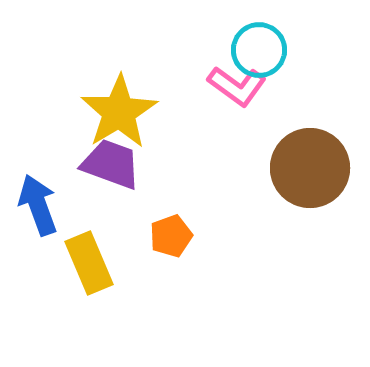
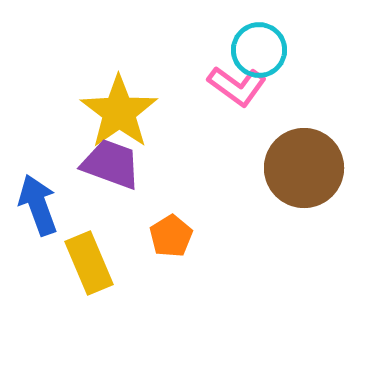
yellow star: rotated 4 degrees counterclockwise
brown circle: moved 6 px left
orange pentagon: rotated 12 degrees counterclockwise
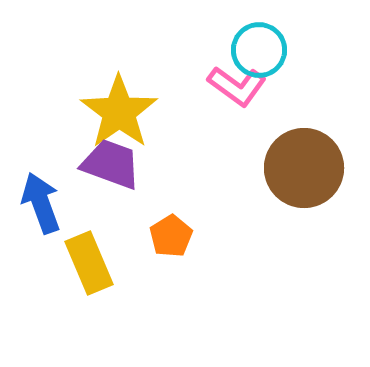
blue arrow: moved 3 px right, 2 px up
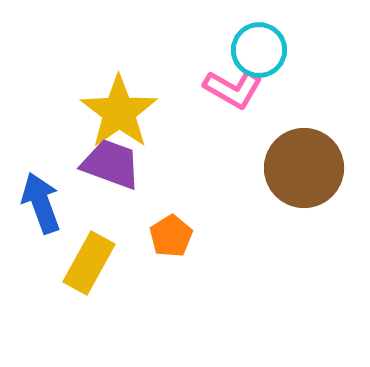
pink L-shape: moved 4 px left, 3 px down; rotated 6 degrees counterclockwise
yellow rectangle: rotated 52 degrees clockwise
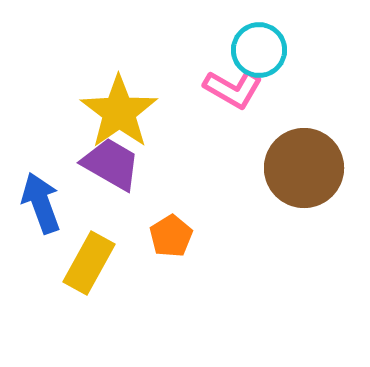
purple trapezoid: rotated 10 degrees clockwise
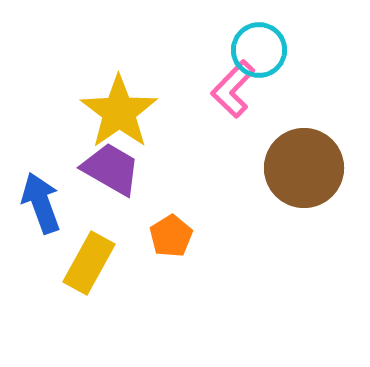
pink L-shape: rotated 104 degrees clockwise
purple trapezoid: moved 5 px down
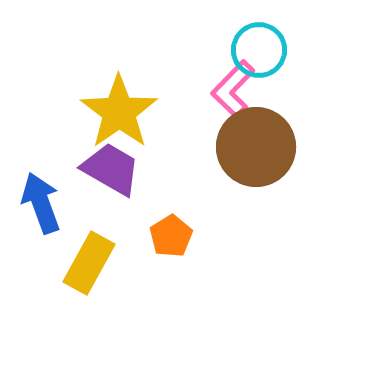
brown circle: moved 48 px left, 21 px up
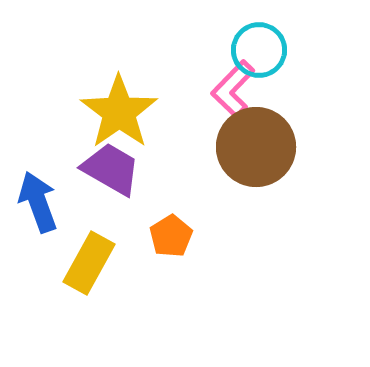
blue arrow: moved 3 px left, 1 px up
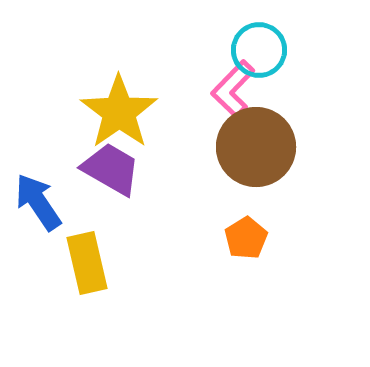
blue arrow: rotated 14 degrees counterclockwise
orange pentagon: moved 75 px right, 2 px down
yellow rectangle: moved 2 px left; rotated 42 degrees counterclockwise
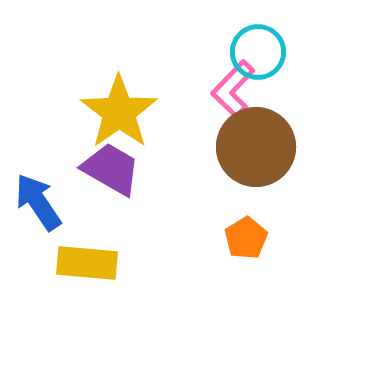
cyan circle: moved 1 px left, 2 px down
yellow rectangle: rotated 72 degrees counterclockwise
